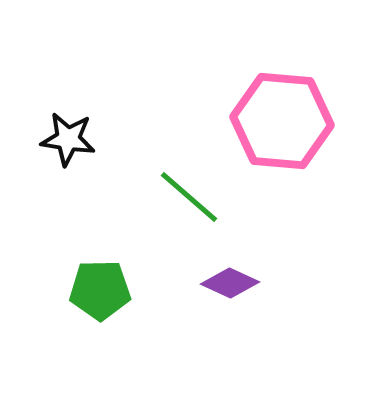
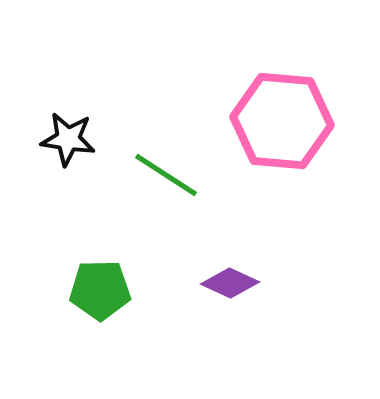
green line: moved 23 px left, 22 px up; rotated 8 degrees counterclockwise
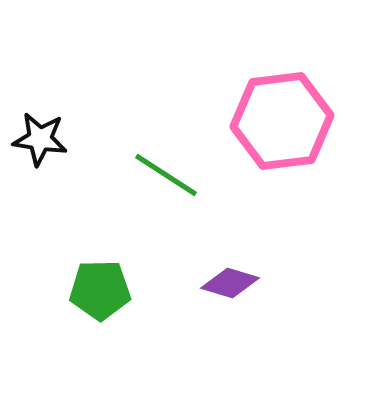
pink hexagon: rotated 12 degrees counterclockwise
black star: moved 28 px left
purple diamond: rotated 8 degrees counterclockwise
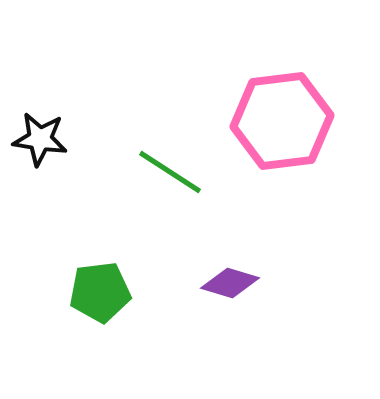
green line: moved 4 px right, 3 px up
green pentagon: moved 2 px down; rotated 6 degrees counterclockwise
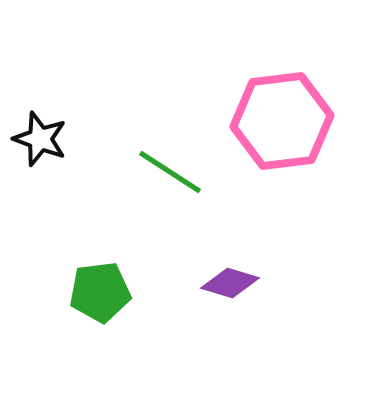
black star: rotated 12 degrees clockwise
